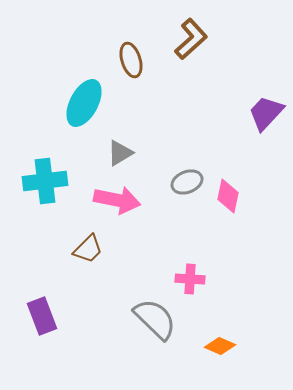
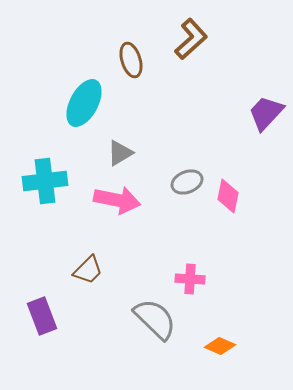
brown trapezoid: moved 21 px down
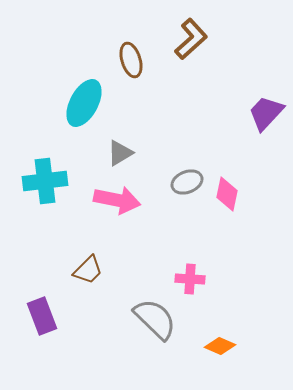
pink diamond: moved 1 px left, 2 px up
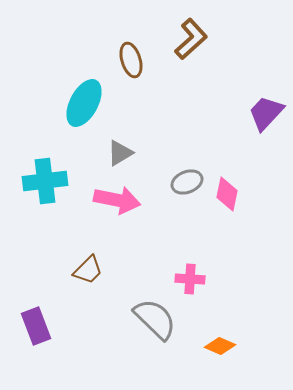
purple rectangle: moved 6 px left, 10 px down
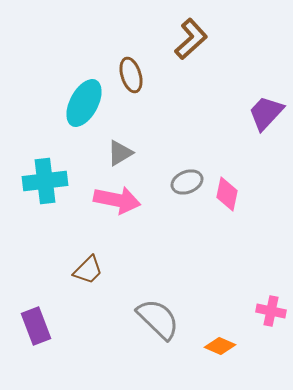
brown ellipse: moved 15 px down
pink cross: moved 81 px right, 32 px down; rotated 8 degrees clockwise
gray semicircle: moved 3 px right
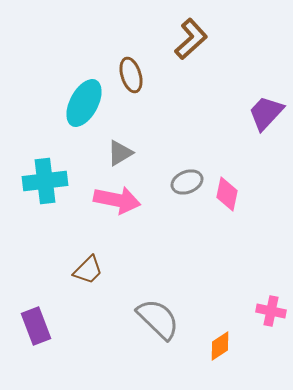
orange diamond: rotated 56 degrees counterclockwise
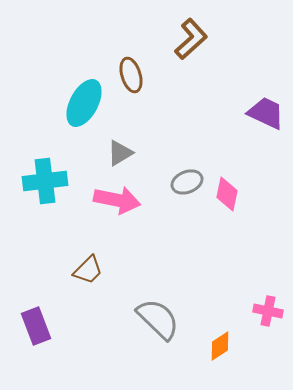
purple trapezoid: rotated 72 degrees clockwise
pink cross: moved 3 px left
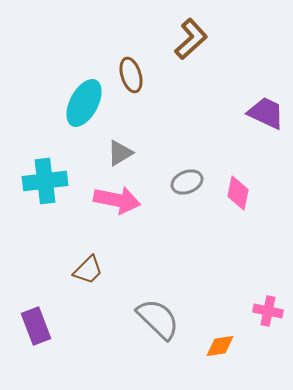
pink diamond: moved 11 px right, 1 px up
orange diamond: rotated 24 degrees clockwise
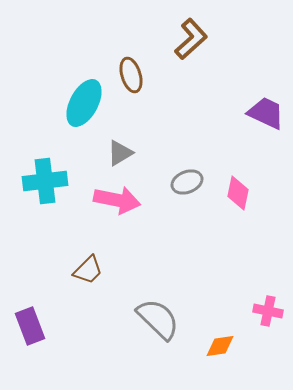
purple rectangle: moved 6 px left
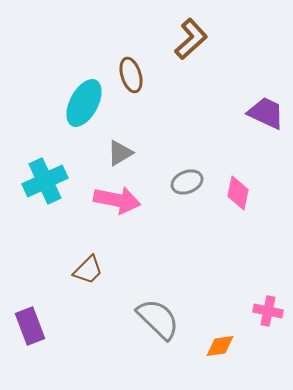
cyan cross: rotated 18 degrees counterclockwise
